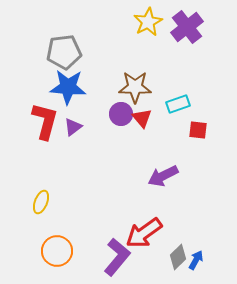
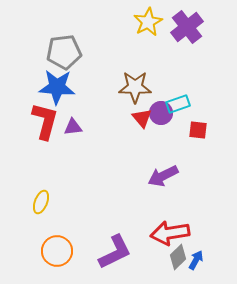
blue star: moved 11 px left
purple circle: moved 40 px right, 1 px up
purple triangle: rotated 30 degrees clockwise
red arrow: moved 26 px right; rotated 27 degrees clockwise
purple L-shape: moved 2 px left, 5 px up; rotated 24 degrees clockwise
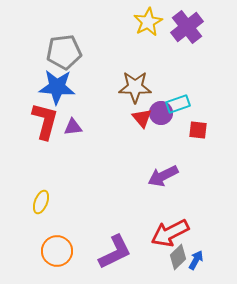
red arrow: rotated 18 degrees counterclockwise
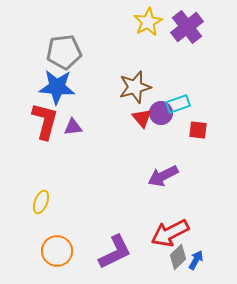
brown star: rotated 16 degrees counterclockwise
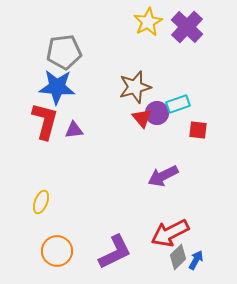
purple cross: rotated 8 degrees counterclockwise
purple circle: moved 4 px left
purple triangle: moved 1 px right, 3 px down
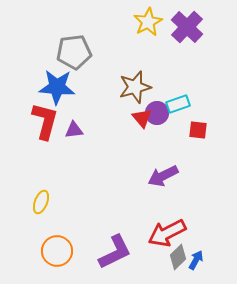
gray pentagon: moved 10 px right
red arrow: moved 3 px left
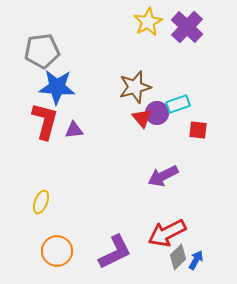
gray pentagon: moved 32 px left, 1 px up
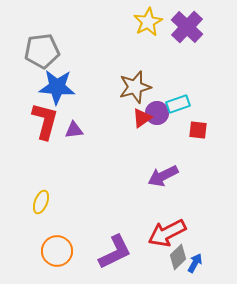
red triangle: rotated 35 degrees clockwise
blue arrow: moved 1 px left, 3 px down
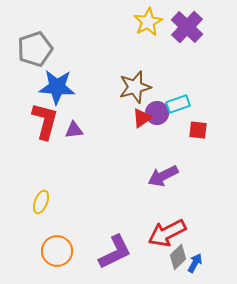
gray pentagon: moved 7 px left, 2 px up; rotated 12 degrees counterclockwise
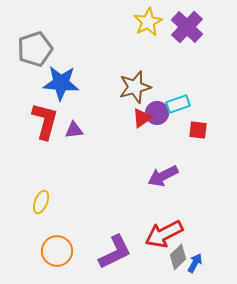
blue star: moved 4 px right, 4 px up
red arrow: moved 3 px left, 1 px down
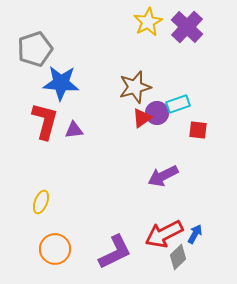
orange circle: moved 2 px left, 2 px up
blue arrow: moved 29 px up
